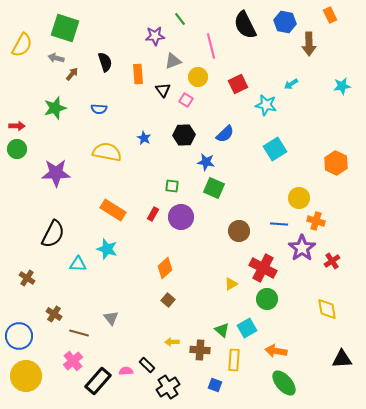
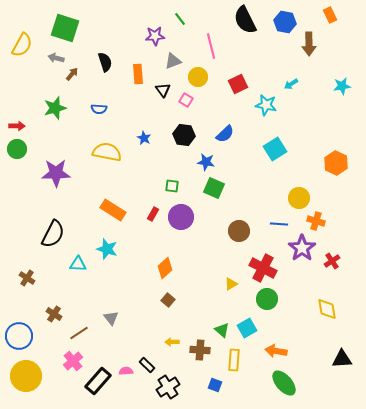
black semicircle at (245, 25): moved 5 px up
black hexagon at (184, 135): rotated 10 degrees clockwise
brown line at (79, 333): rotated 48 degrees counterclockwise
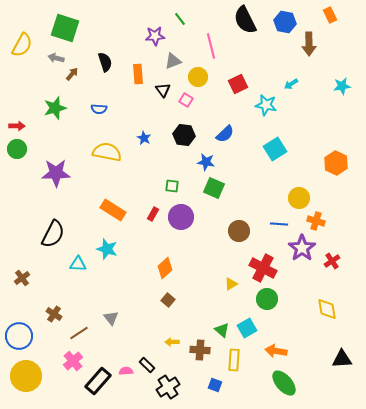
brown cross at (27, 278): moved 5 px left; rotated 21 degrees clockwise
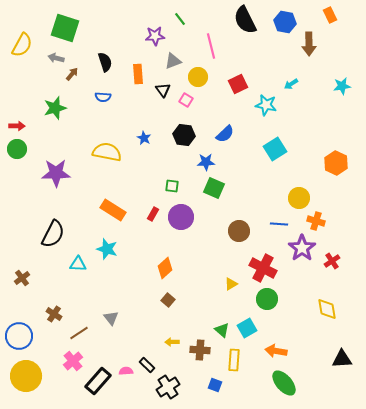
blue semicircle at (99, 109): moved 4 px right, 12 px up
blue star at (206, 162): rotated 12 degrees counterclockwise
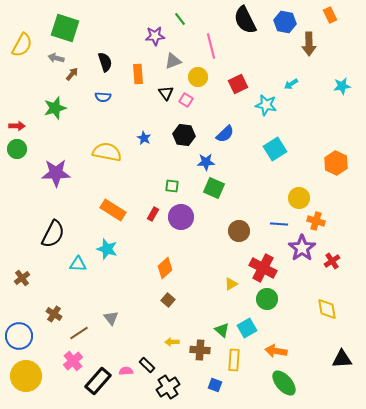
black triangle at (163, 90): moved 3 px right, 3 px down
